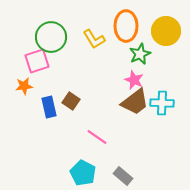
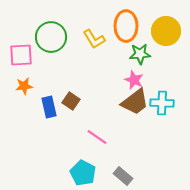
green star: rotated 20 degrees clockwise
pink square: moved 16 px left, 6 px up; rotated 15 degrees clockwise
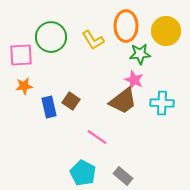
yellow L-shape: moved 1 px left, 1 px down
brown trapezoid: moved 12 px left, 1 px up
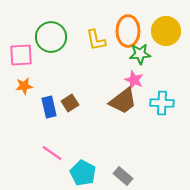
orange ellipse: moved 2 px right, 5 px down
yellow L-shape: moved 3 px right; rotated 20 degrees clockwise
brown square: moved 1 px left, 2 px down; rotated 24 degrees clockwise
pink line: moved 45 px left, 16 px down
